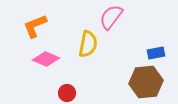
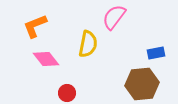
pink semicircle: moved 3 px right
pink diamond: rotated 28 degrees clockwise
brown hexagon: moved 4 px left, 2 px down
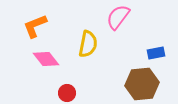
pink semicircle: moved 4 px right
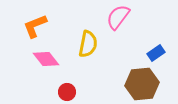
blue rectangle: rotated 24 degrees counterclockwise
red circle: moved 1 px up
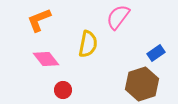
orange L-shape: moved 4 px right, 6 px up
brown hexagon: rotated 12 degrees counterclockwise
red circle: moved 4 px left, 2 px up
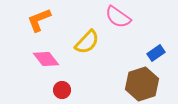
pink semicircle: rotated 92 degrees counterclockwise
yellow semicircle: moved 1 px left, 2 px up; rotated 32 degrees clockwise
red circle: moved 1 px left
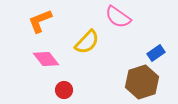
orange L-shape: moved 1 px right, 1 px down
brown hexagon: moved 2 px up
red circle: moved 2 px right
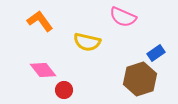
pink semicircle: moved 5 px right; rotated 12 degrees counterclockwise
orange L-shape: rotated 76 degrees clockwise
yellow semicircle: rotated 60 degrees clockwise
pink diamond: moved 3 px left, 11 px down
brown hexagon: moved 2 px left, 3 px up
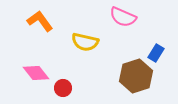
yellow semicircle: moved 2 px left
blue rectangle: rotated 24 degrees counterclockwise
pink diamond: moved 7 px left, 3 px down
brown hexagon: moved 4 px left, 3 px up
red circle: moved 1 px left, 2 px up
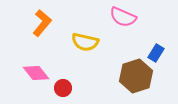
orange L-shape: moved 2 px right, 2 px down; rotated 76 degrees clockwise
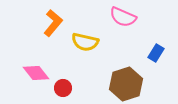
orange L-shape: moved 11 px right
brown hexagon: moved 10 px left, 8 px down
